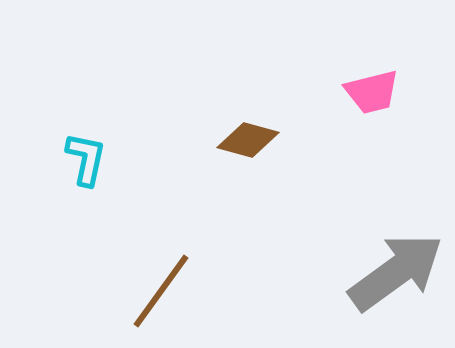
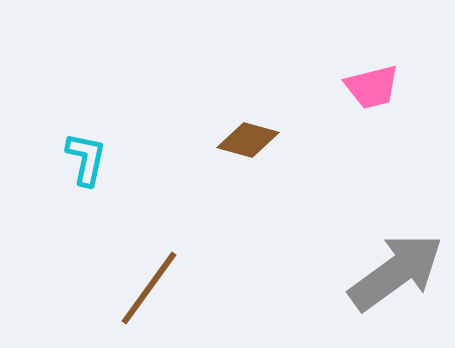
pink trapezoid: moved 5 px up
brown line: moved 12 px left, 3 px up
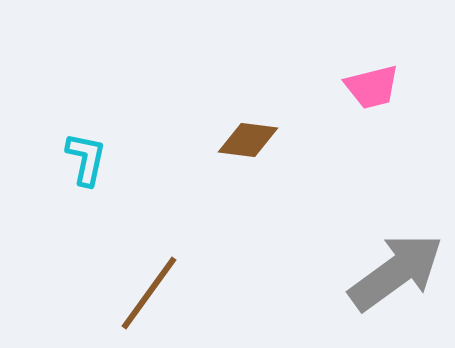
brown diamond: rotated 8 degrees counterclockwise
brown line: moved 5 px down
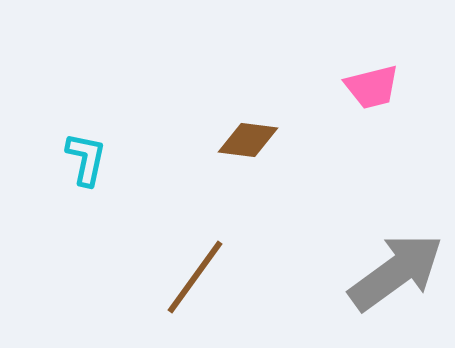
brown line: moved 46 px right, 16 px up
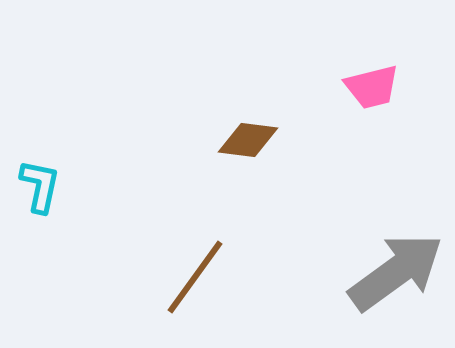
cyan L-shape: moved 46 px left, 27 px down
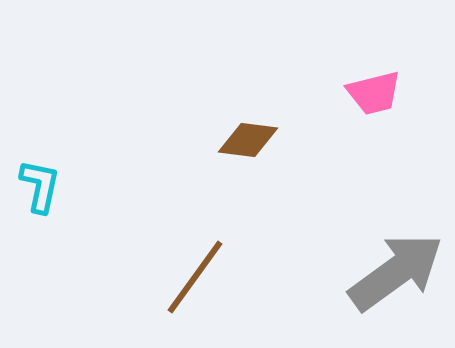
pink trapezoid: moved 2 px right, 6 px down
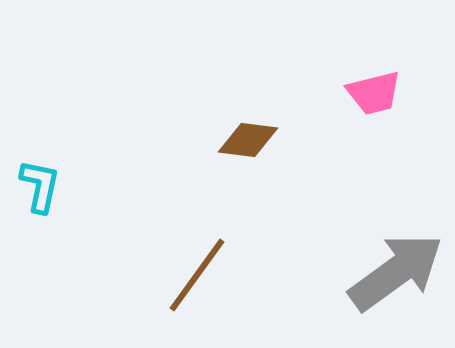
brown line: moved 2 px right, 2 px up
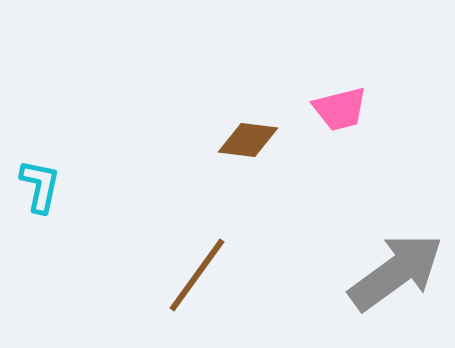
pink trapezoid: moved 34 px left, 16 px down
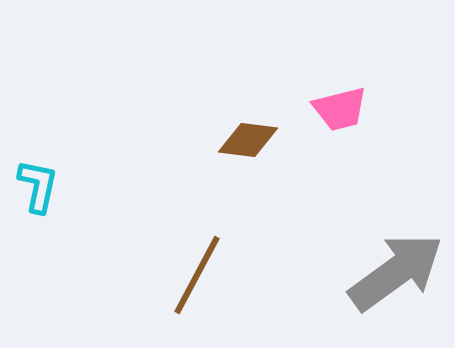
cyan L-shape: moved 2 px left
brown line: rotated 8 degrees counterclockwise
